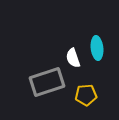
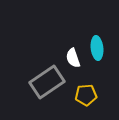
gray rectangle: rotated 16 degrees counterclockwise
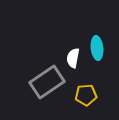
white semicircle: rotated 30 degrees clockwise
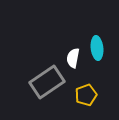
yellow pentagon: rotated 15 degrees counterclockwise
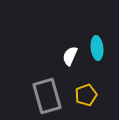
white semicircle: moved 3 px left, 2 px up; rotated 12 degrees clockwise
gray rectangle: moved 14 px down; rotated 72 degrees counterclockwise
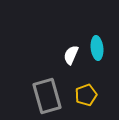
white semicircle: moved 1 px right, 1 px up
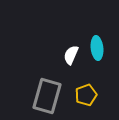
gray rectangle: rotated 32 degrees clockwise
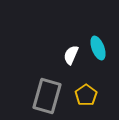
cyan ellipse: moved 1 px right; rotated 15 degrees counterclockwise
yellow pentagon: rotated 15 degrees counterclockwise
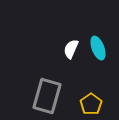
white semicircle: moved 6 px up
yellow pentagon: moved 5 px right, 9 px down
